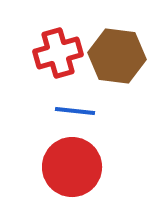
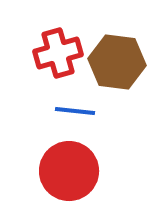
brown hexagon: moved 6 px down
red circle: moved 3 px left, 4 px down
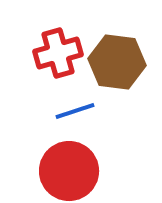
blue line: rotated 24 degrees counterclockwise
